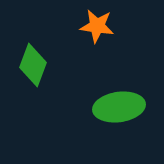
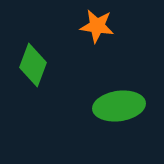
green ellipse: moved 1 px up
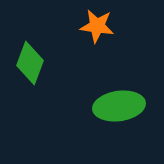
green diamond: moved 3 px left, 2 px up
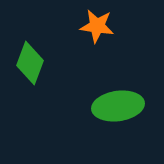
green ellipse: moved 1 px left
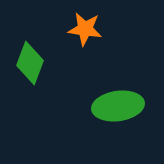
orange star: moved 12 px left, 3 px down
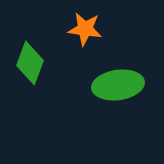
green ellipse: moved 21 px up
